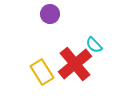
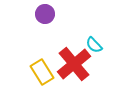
purple circle: moved 5 px left
red cross: moved 1 px left
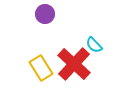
red cross: rotated 8 degrees counterclockwise
yellow rectangle: moved 1 px left, 4 px up
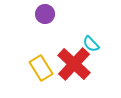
cyan semicircle: moved 3 px left, 1 px up
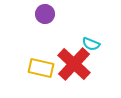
cyan semicircle: rotated 24 degrees counterclockwise
yellow rectangle: rotated 45 degrees counterclockwise
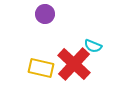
cyan semicircle: moved 2 px right, 2 px down
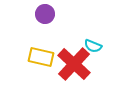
yellow rectangle: moved 11 px up
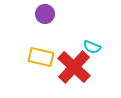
cyan semicircle: moved 1 px left, 1 px down
red cross: moved 3 px down
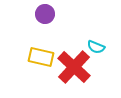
cyan semicircle: moved 4 px right
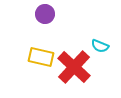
cyan semicircle: moved 4 px right, 1 px up
